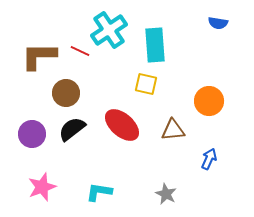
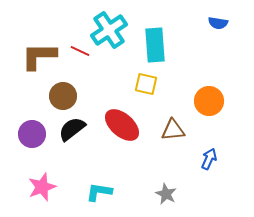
brown circle: moved 3 px left, 3 px down
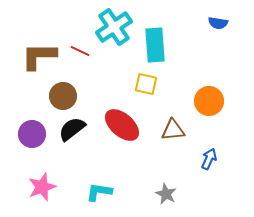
cyan cross: moved 5 px right, 3 px up
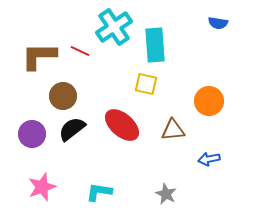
blue arrow: rotated 125 degrees counterclockwise
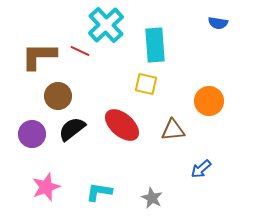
cyan cross: moved 8 px left, 2 px up; rotated 9 degrees counterclockwise
brown circle: moved 5 px left
blue arrow: moved 8 px left, 10 px down; rotated 30 degrees counterclockwise
pink star: moved 4 px right
gray star: moved 14 px left, 4 px down
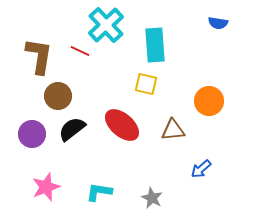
brown L-shape: rotated 99 degrees clockwise
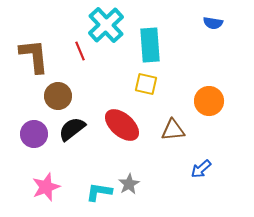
blue semicircle: moved 5 px left
cyan rectangle: moved 5 px left
red line: rotated 42 degrees clockwise
brown L-shape: moved 5 px left; rotated 15 degrees counterclockwise
purple circle: moved 2 px right
gray star: moved 23 px left, 14 px up; rotated 15 degrees clockwise
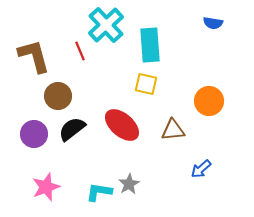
brown L-shape: rotated 9 degrees counterclockwise
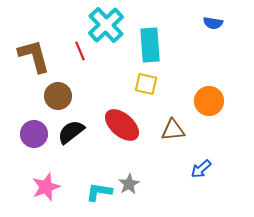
black semicircle: moved 1 px left, 3 px down
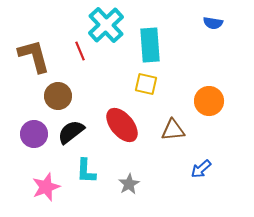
red ellipse: rotated 9 degrees clockwise
cyan L-shape: moved 13 px left, 21 px up; rotated 96 degrees counterclockwise
